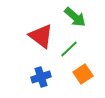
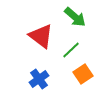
green line: moved 2 px right, 1 px down
blue cross: moved 2 px left, 2 px down; rotated 18 degrees counterclockwise
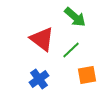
red triangle: moved 1 px right, 3 px down
orange square: moved 4 px right, 1 px down; rotated 24 degrees clockwise
